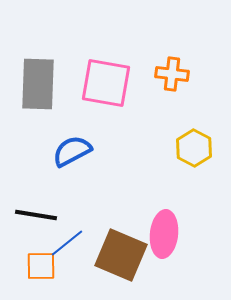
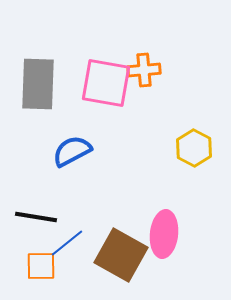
orange cross: moved 28 px left, 4 px up; rotated 12 degrees counterclockwise
black line: moved 2 px down
brown square: rotated 6 degrees clockwise
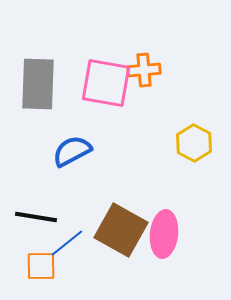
yellow hexagon: moved 5 px up
brown square: moved 25 px up
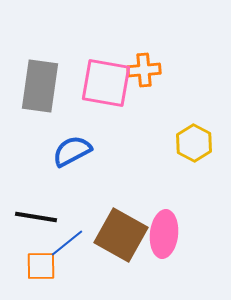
gray rectangle: moved 2 px right, 2 px down; rotated 6 degrees clockwise
brown square: moved 5 px down
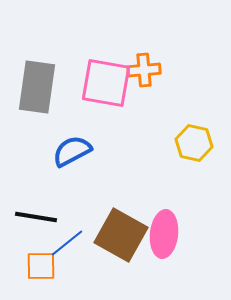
gray rectangle: moved 3 px left, 1 px down
yellow hexagon: rotated 15 degrees counterclockwise
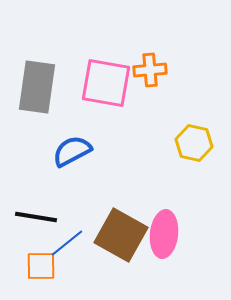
orange cross: moved 6 px right
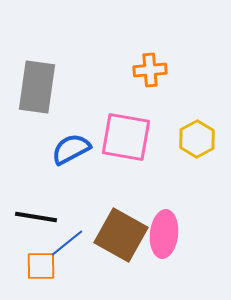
pink square: moved 20 px right, 54 px down
yellow hexagon: moved 3 px right, 4 px up; rotated 18 degrees clockwise
blue semicircle: moved 1 px left, 2 px up
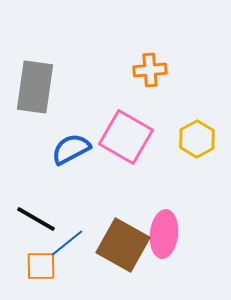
gray rectangle: moved 2 px left
pink square: rotated 20 degrees clockwise
black line: moved 2 px down; rotated 21 degrees clockwise
brown square: moved 2 px right, 10 px down
